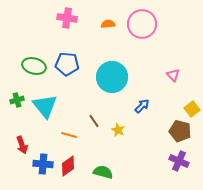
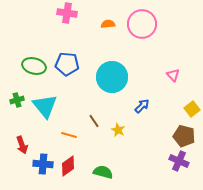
pink cross: moved 5 px up
brown pentagon: moved 4 px right, 5 px down
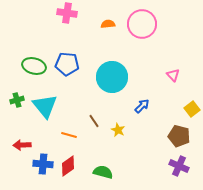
brown pentagon: moved 5 px left
red arrow: rotated 108 degrees clockwise
purple cross: moved 5 px down
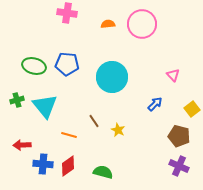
blue arrow: moved 13 px right, 2 px up
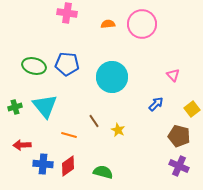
green cross: moved 2 px left, 7 px down
blue arrow: moved 1 px right
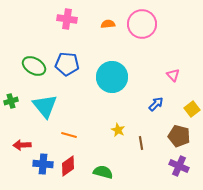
pink cross: moved 6 px down
green ellipse: rotated 15 degrees clockwise
green cross: moved 4 px left, 6 px up
brown line: moved 47 px right, 22 px down; rotated 24 degrees clockwise
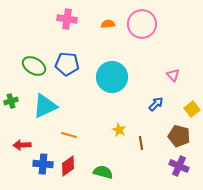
cyan triangle: rotated 44 degrees clockwise
yellow star: moved 1 px right
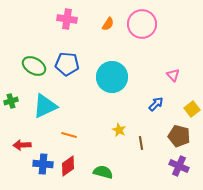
orange semicircle: rotated 128 degrees clockwise
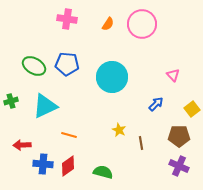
brown pentagon: rotated 15 degrees counterclockwise
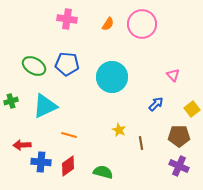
blue cross: moved 2 px left, 2 px up
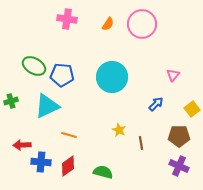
blue pentagon: moved 5 px left, 11 px down
pink triangle: rotated 24 degrees clockwise
cyan triangle: moved 2 px right
